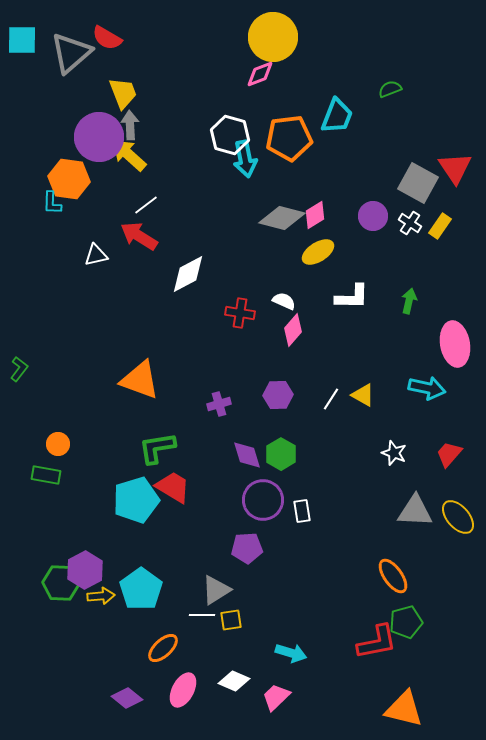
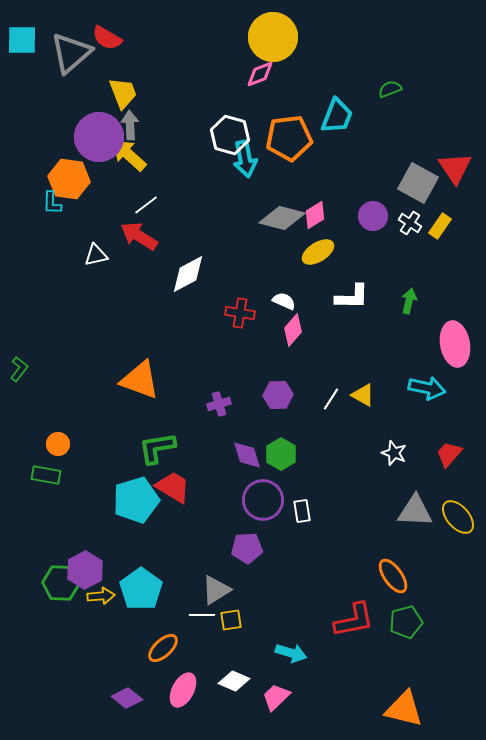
red L-shape at (377, 642): moved 23 px left, 22 px up
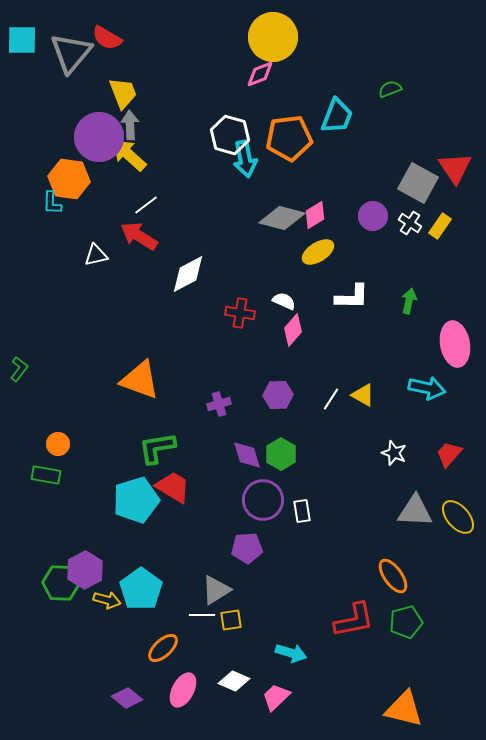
gray triangle at (71, 53): rotated 9 degrees counterclockwise
yellow arrow at (101, 596): moved 6 px right, 4 px down; rotated 20 degrees clockwise
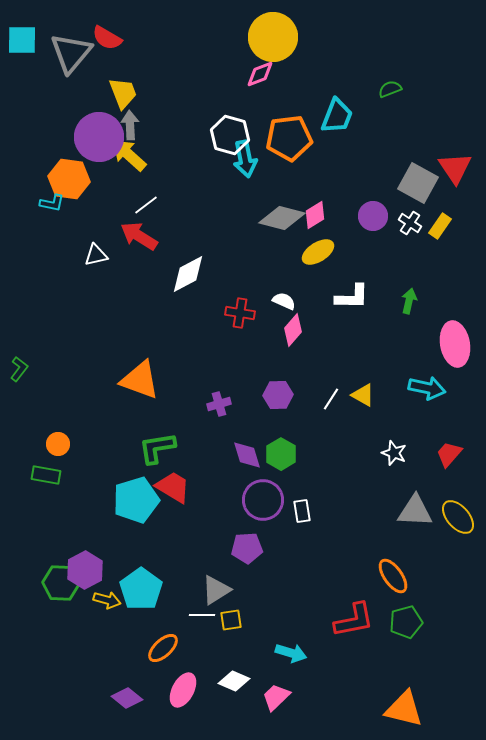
cyan L-shape at (52, 203): rotated 80 degrees counterclockwise
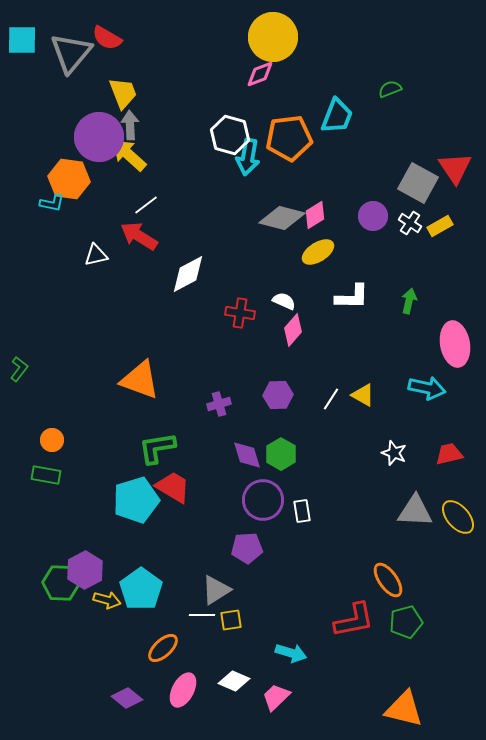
cyan arrow at (245, 159): moved 3 px right, 2 px up; rotated 21 degrees clockwise
yellow rectangle at (440, 226): rotated 25 degrees clockwise
orange circle at (58, 444): moved 6 px left, 4 px up
red trapezoid at (449, 454): rotated 36 degrees clockwise
orange ellipse at (393, 576): moved 5 px left, 4 px down
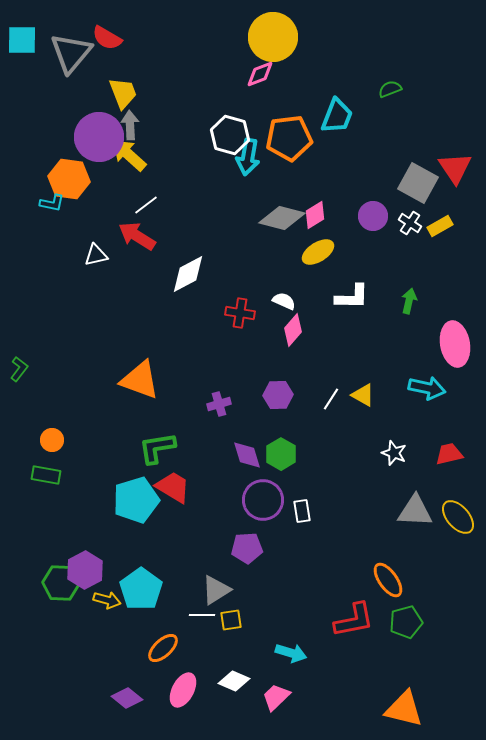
red arrow at (139, 236): moved 2 px left
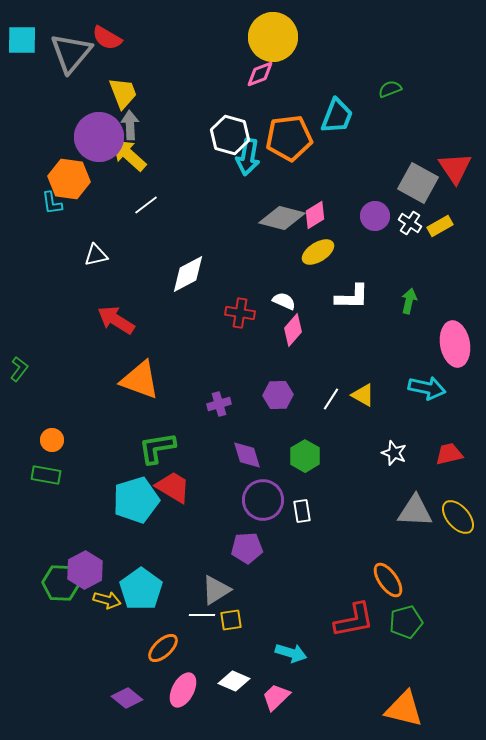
cyan L-shape at (52, 203): rotated 70 degrees clockwise
purple circle at (373, 216): moved 2 px right
red arrow at (137, 236): moved 21 px left, 84 px down
green hexagon at (281, 454): moved 24 px right, 2 px down
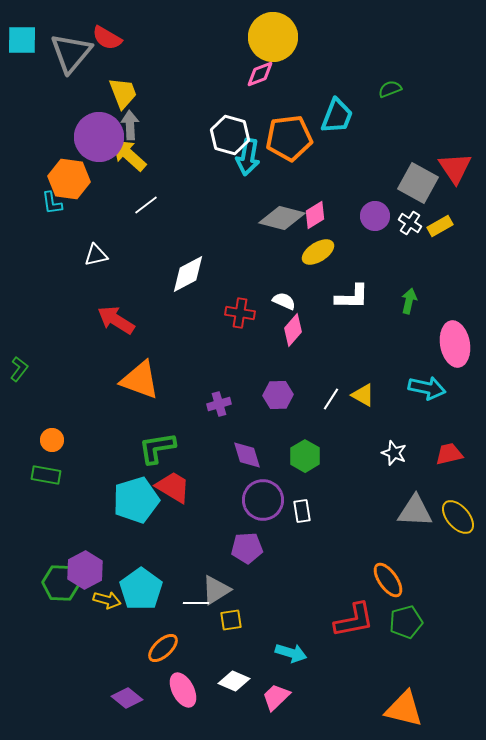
white line at (202, 615): moved 6 px left, 12 px up
pink ellipse at (183, 690): rotated 56 degrees counterclockwise
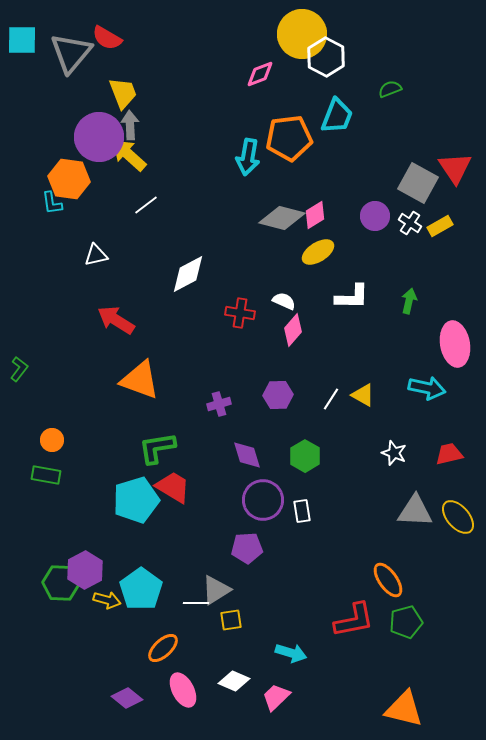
yellow circle at (273, 37): moved 29 px right, 3 px up
white hexagon at (230, 135): moved 96 px right, 78 px up; rotated 12 degrees clockwise
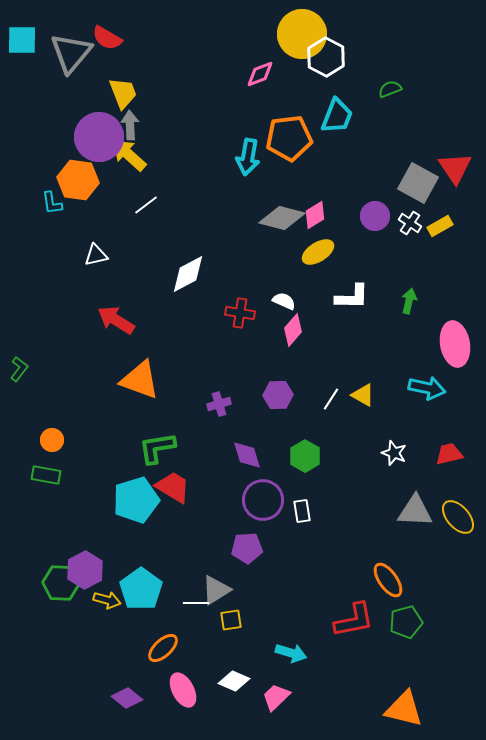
orange hexagon at (69, 179): moved 9 px right, 1 px down
